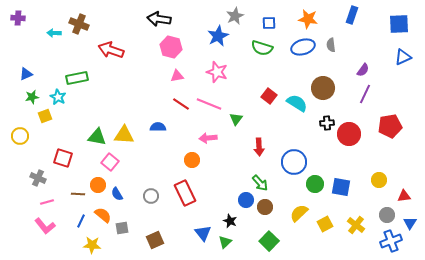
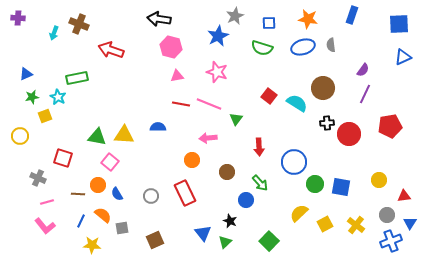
cyan arrow at (54, 33): rotated 72 degrees counterclockwise
red line at (181, 104): rotated 24 degrees counterclockwise
brown circle at (265, 207): moved 38 px left, 35 px up
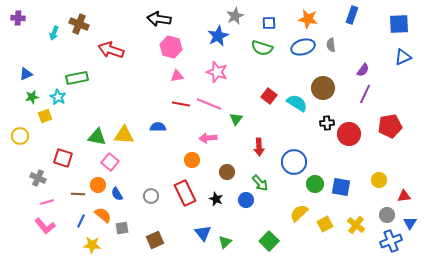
black star at (230, 221): moved 14 px left, 22 px up
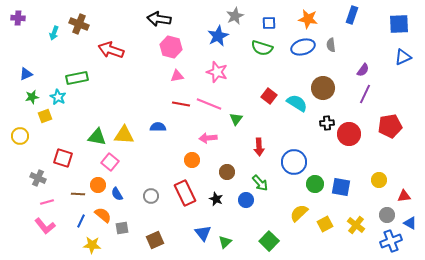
blue triangle at (410, 223): rotated 32 degrees counterclockwise
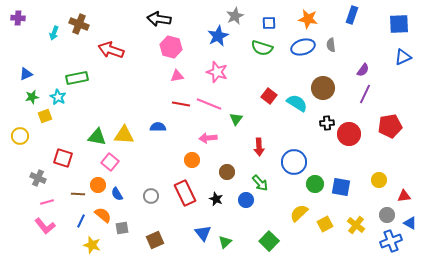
yellow star at (92, 245): rotated 12 degrees clockwise
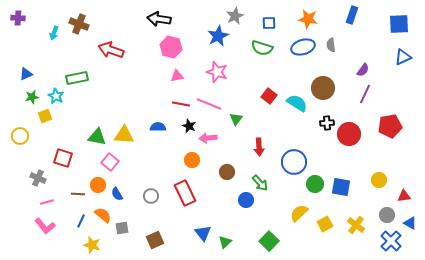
cyan star at (58, 97): moved 2 px left, 1 px up
black star at (216, 199): moved 27 px left, 73 px up
blue cross at (391, 241): rotated 25 degrees counterclockwise
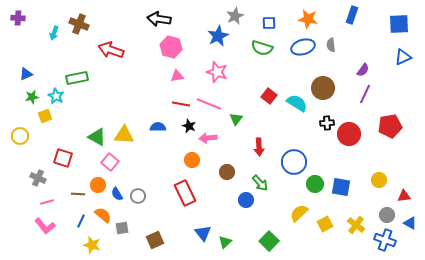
green triangle at (97, 137): rotated 18 degrees clockwise
gray circle at (151, 196): moved 13 px left
blue cross at (391, 241): moved 6 px left, 1 px up; rotated 25 degrees counterclockwise
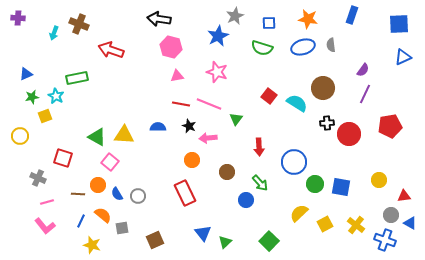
gray circle at (387, 215): moved 4 px right
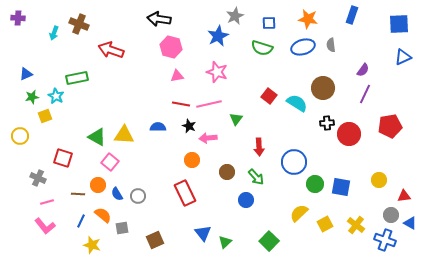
pink line at (209, 104): rotated 35 degrees counterclockwise
green arrow at (260, 183): moved 4 px left, 6 px up
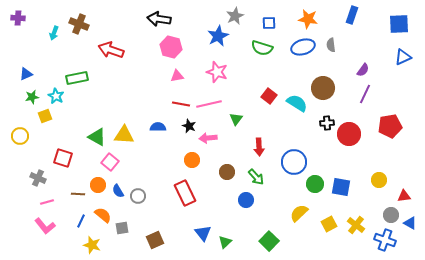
blue semicircle at (117, 194): moved 1 px right, 3 px up
yellow square at (325, 224): moved 4 px right
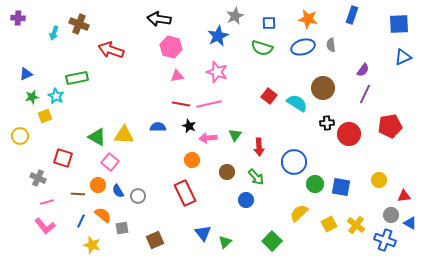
green triangle at (236, 119): moved 1 px left, 16 px down
green square at (269, 241): moved 3 px right
